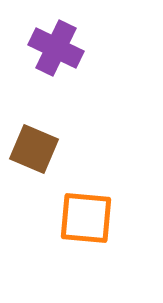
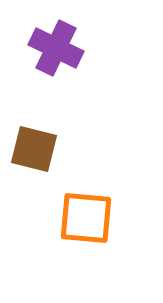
brown square: rotated 9 degrees counterclockwise
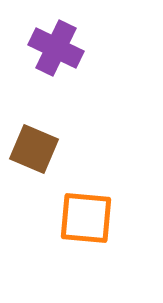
brown square: rotated 9 degrees clockwise
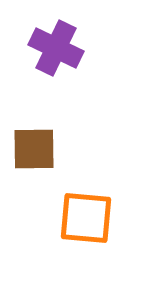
brown square: rotated 24 degrees counterclockwise
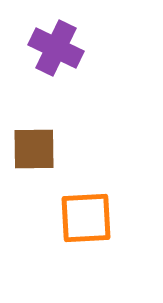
orange square: rotated 8 degrees counterclockwise
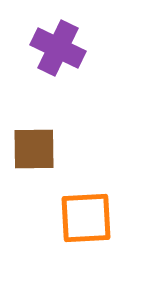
purple cross: moved 2 px right
